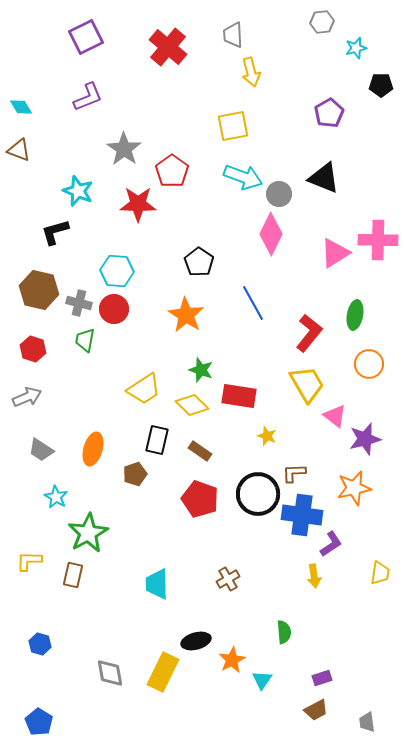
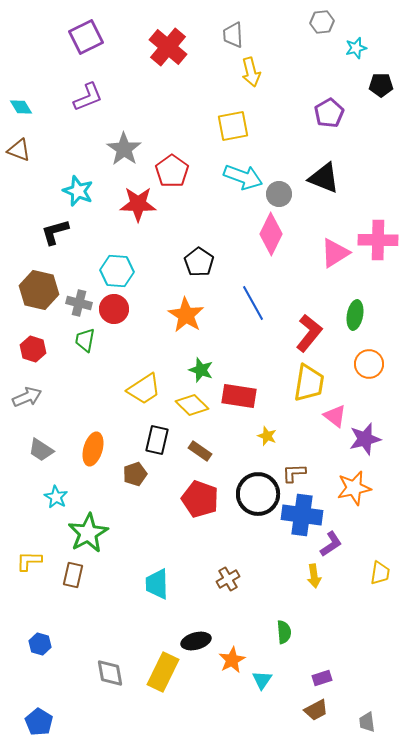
yellow trapezoid at (307, 384): moved 2 px right, 1 px up; rotated 39 degrees clockwise
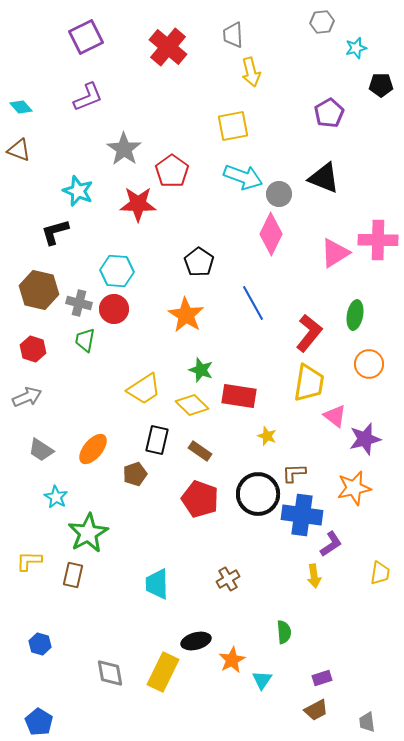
cyan diamond at (21, 107): rotated 10 degrees counterclockwise
orange ellipse at (93, 449): rotated 24 degrees clockwise
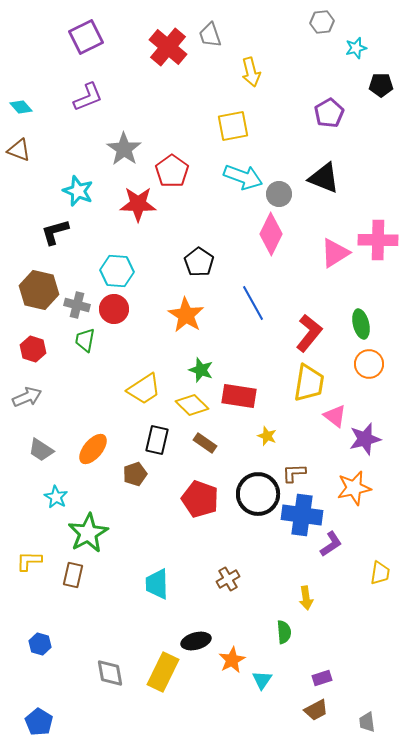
gray trapezoid at (233, 35): moved 23 px left; rotated 16 degrees counterclockwise
gray cross at (79, 303): moved 2 px left, 2 px down
green ellipse at (355, 315): moved 6 px right, 9 px down; rotated 24 degrees counterclockwise
brown rectangle at (200, 451): moved 5 px right, 8 px up
yellow arrow at (314, 576): moved 8 px left, 22 px down
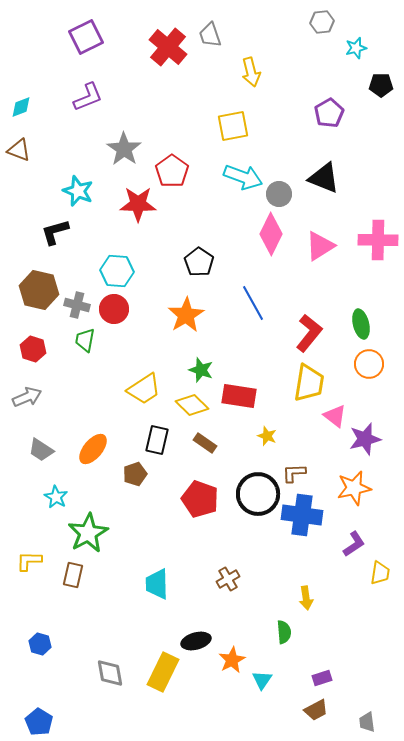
cyan diamond at (21, 107): rotated 70 degrees counterclockwise
pink triangle at (335, 253): moved 15 px left, 7 px up
orange star at (186, 315): rotated 9 degrees clockwise
purple L-shape at (331, 544): moved 23 px right
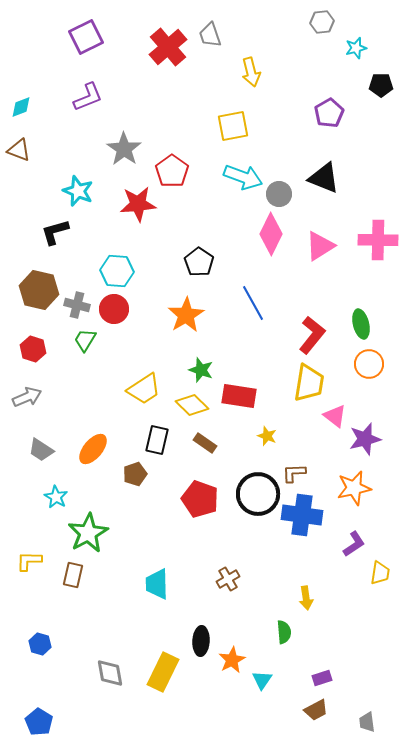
red cross at (168, 47): rotated 9 degrees clockwise
red star at (138, 204): rotated 6 degrees counterclockwise
red L-shape at (309, 333): moved 3 px right, 2 px down
green trapezoid at (85, 340): rotated 20 degrees clockwise
black ellipse at (196, 641): moved 5 px right; rotated 72 degrees counterclockwise
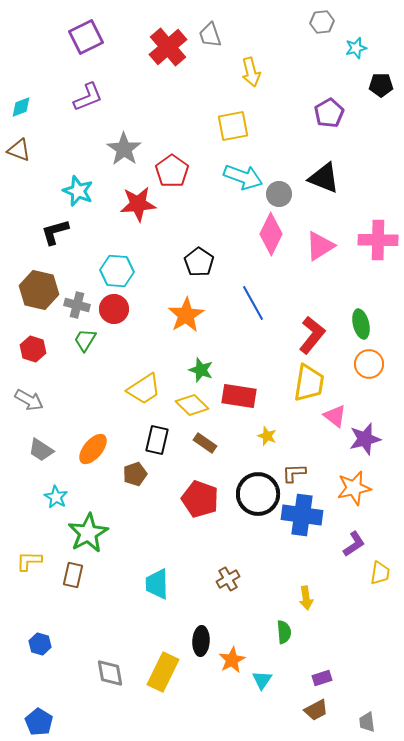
gray arrow at (27, 397): moved 2 px right, 3 px down; rotated 52 degrees clockwise
